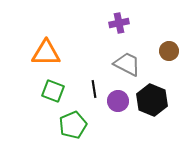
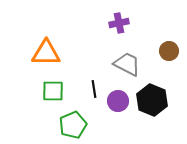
green square: rotated 20 degrees counterclockwise
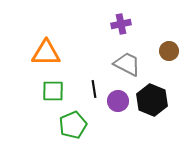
purple cross: moved 2 px right, 1 px down
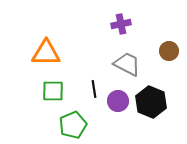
black hexagon: moved 1 px left, 2 px down
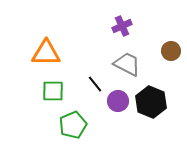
purple cross: moved 1 px right, 2 px down; rotated 12 degrees counterclockwise
brown circle: moved 2 px right
black line: moved 1 px right, 5 px up; rotated 30 degrees counterclockwise
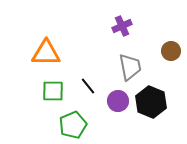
gray trapezoid: moved 3 px right, 3 px down; rotated 52 degrees clockwise
black line: moved 7 px left, 2 px down
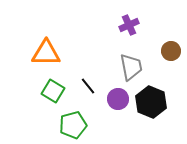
purple cross: moved 7 px right, 1 px up
gray trapezoid: moved 1 px right
green square: rotated 30 degrees clockwise
purple circle: moved 2 px up
green pentagon: rotated 8 degrees clockwise
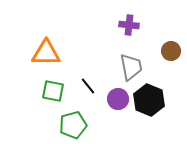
purple cross: rotated 30 degrees clockwise
green square: rotated 20 degrees counterclockwise
black hexagon: moved 2 px left, 2 px up
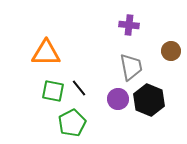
black line: moved 9 px left, 2 px down
green pentagon: moved 1 px left, 2 px up; rotated 12 degrees counterclockwise
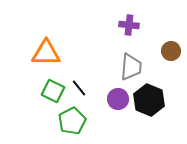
gray trapezoid: rotated 16 degrees clockwise
green square: rotated 15 degrees clockwise
green pentagon: moved 2 px up
